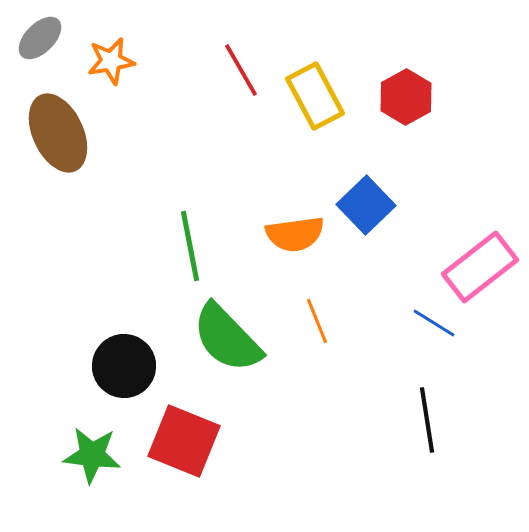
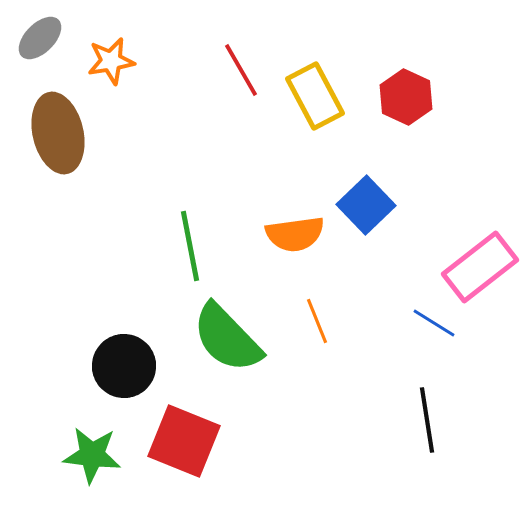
red hexagon: rotated 6 degrees counterclockwise
brown ellipse: rotated 12 degrees clockwise
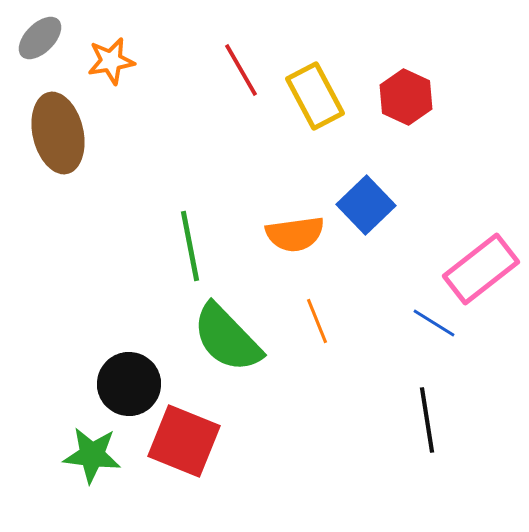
pink rectangle: moved 1 px right, 2 px down
black circle: moved 5 px right, 18 px down
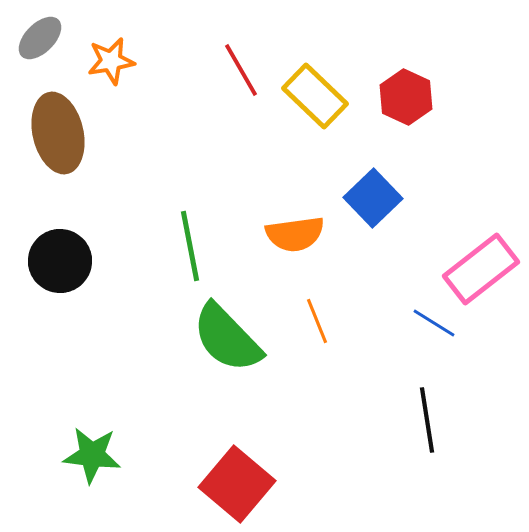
yellow rectangle: rotated 18 degrees counterclockwise
blue square: moved 7 px right, 7 px up
black circle: moved 69 px left, 123 px up
red square: moved 53 px right, 43 px down; rotated 18 degrees clockwise
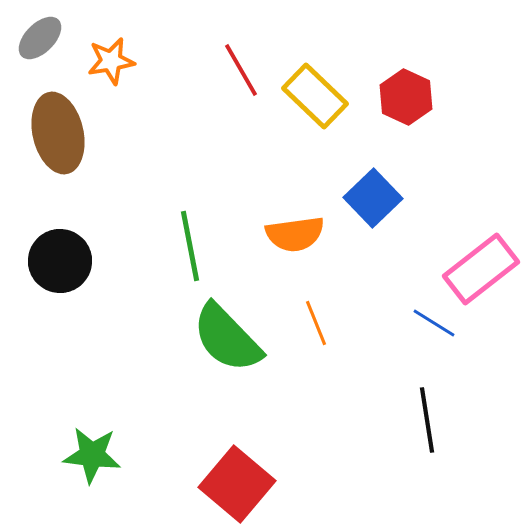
orange line: moved 1 px left, 2 px down
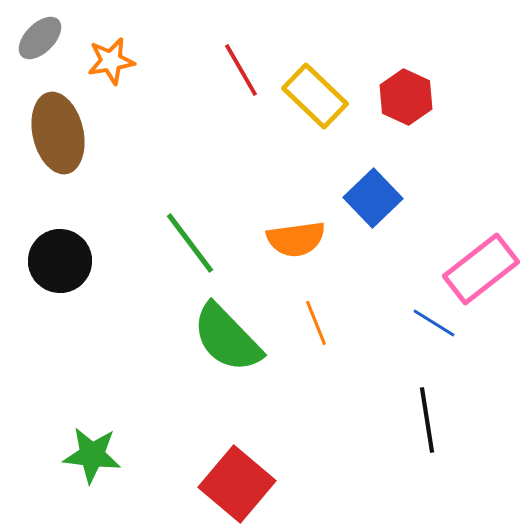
orange semicircle: moved 1 px right, 5 px down
green line: moved 3 px up; rotated 26 degrees counterclockwise
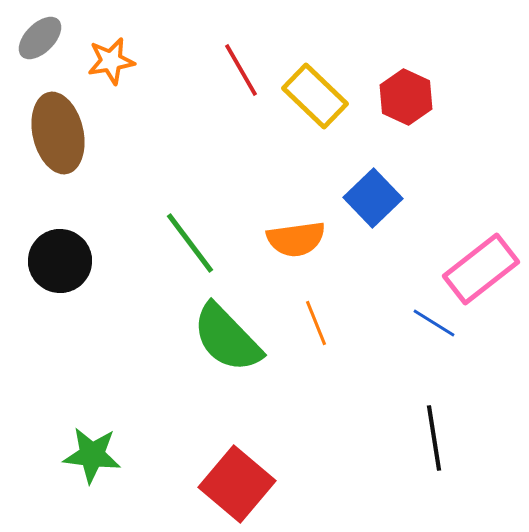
black line: moved 7 px right, 18 px down
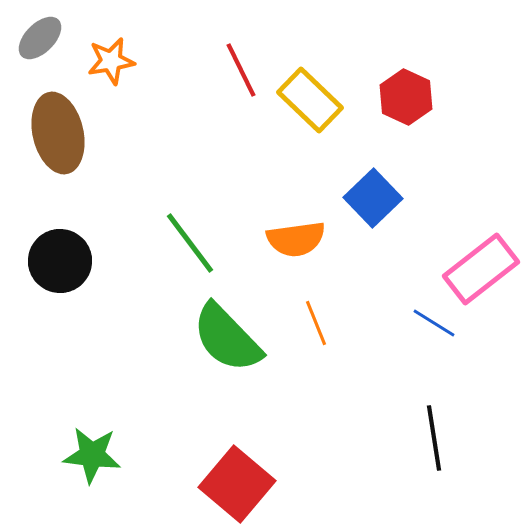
red line: rotated 4 degrees clockwise
yellow rectangle: moved 5 px left, 4 px down
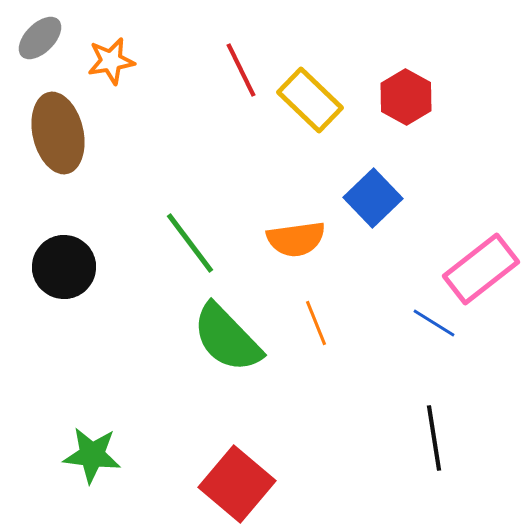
red hexagon: rotated 4 degrees clockwise
black circle: moved 4 px right, 6 px down
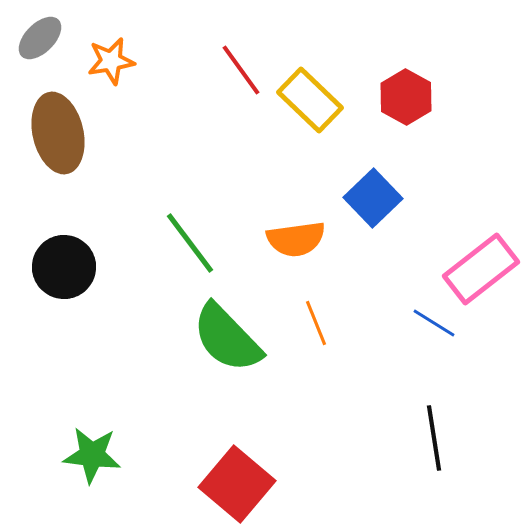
red line: rotated 10 degrees counterclockwise
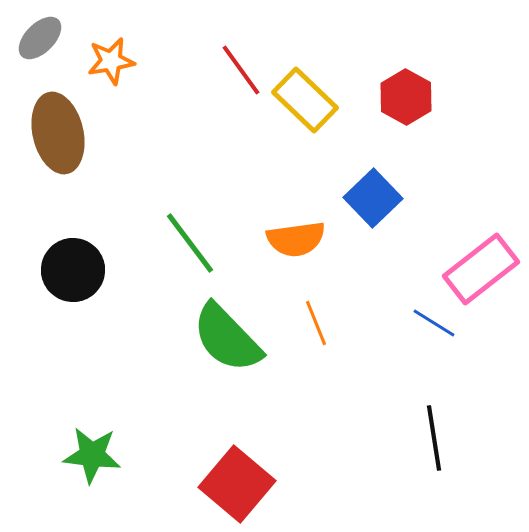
yellow rectangle: moved 5 px left
black circle: moved 9 px right, 3 px down
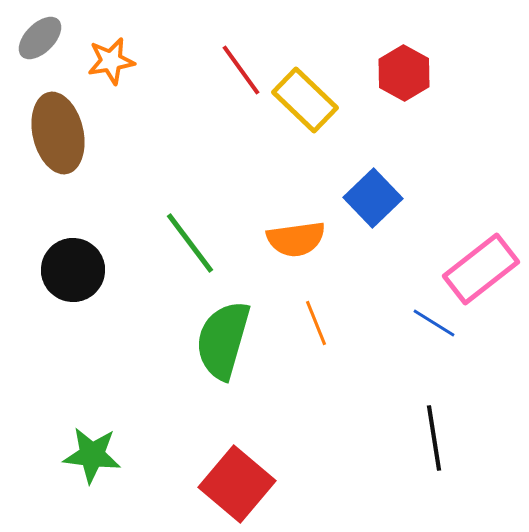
red hexagon: moved 2 px left, 24 px up
green semicircle: moved 4 px left, 2 px down; rotated 60 degrees clockwise
